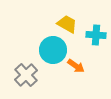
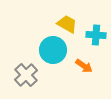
orange arrow: moved 8 px right
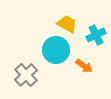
cyan cross: rotated 30 degrees counterclockwise
cyan circle: moved 3 px right
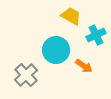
yellow trapezoid: moved 4 px right, 8 px up
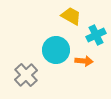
orange arrow: moved 5 px up; rotated 30 degrees counterclockwise
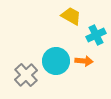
cyan circle: moved 11 px down
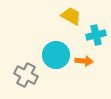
cyan cross: rotated 12 degrees clockwise
cyan circle: moved 6 px up
gray cross: rotated 20 degrees counterclockwise
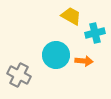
cyan cross: moved 1 px left, 2 px up
gray cross: moved 7 px left
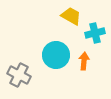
orange arrow: rotated 90 degrees counterclockwise
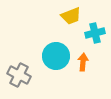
yellow trapezoid: rotated 130 degrees clockwise
cyan circle: moved 1 px down
orange arrow: moved 1 px left, 1 px down
